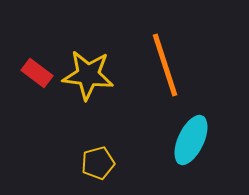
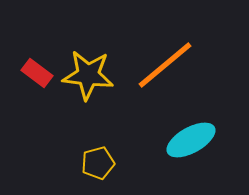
orange line: rotated 68 degrees clockwise
cyan ellipse: rotated 36 degrees clockwise
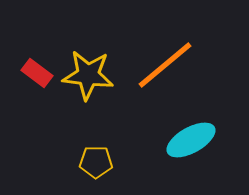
yellow pentagon: moved 2 px left, 1 px up; rotated 16 degrees clockwise
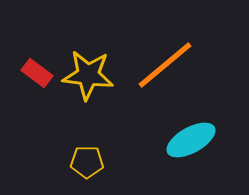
yellow pentagon: moved 9 px left
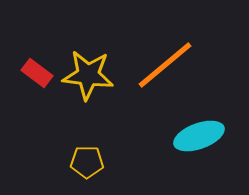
cyan ellipse: moved 8 px right, 4 px up; rotated 9 degrees clockwise
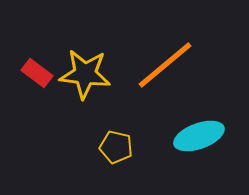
yellow star: moved 3 px left, 1 px up
yellow pentagon: moved 29 px right, 15 px up; rotated 12 degrees clockwise
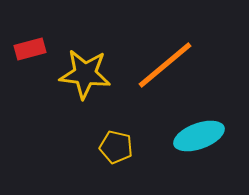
red rectangle: moved 7 px left, 24 px up; rotated 52 degrees counterclockwise
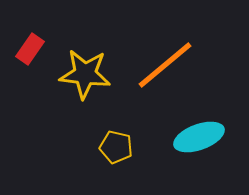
red rectangle: rotated 40 degrees counterclockwise
cyan ellipse: moved 1 px down
